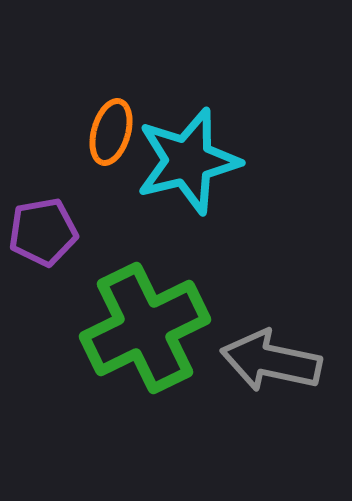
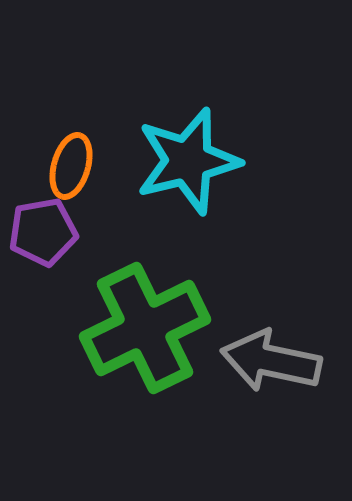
orange ellipse: moved 40 px left, 34 px down
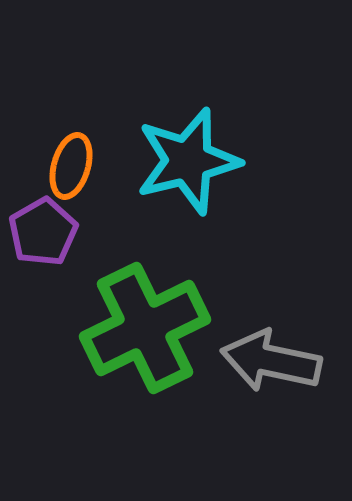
purple pentagon: rotated 20 degrees counterclockwise
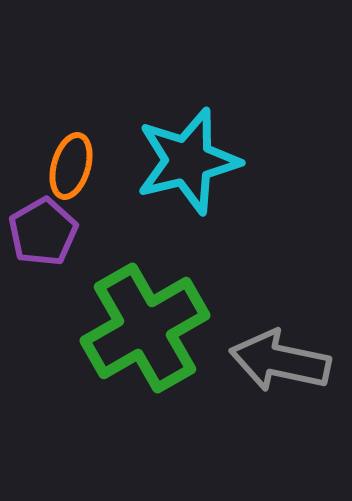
green cross: rotated 4 degrees counterclockwise
gray arrow: moved 9 px right
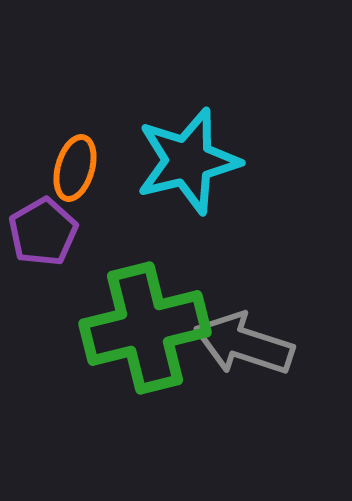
orange ellipse: moved 4 px right, 2 px down
green cross: rotated 16 degrees clockwise
gray arrow: moved 36 px left, 17 px up; rotated 6 degrees clockwise
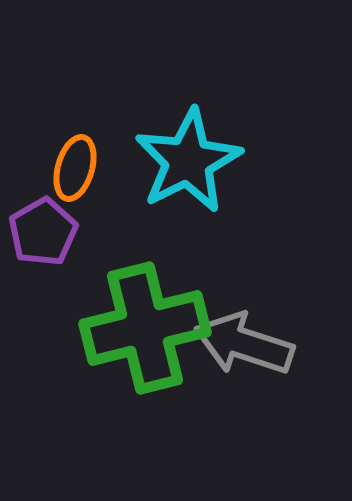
cyan star: rotated 13 degrees counterclockwise
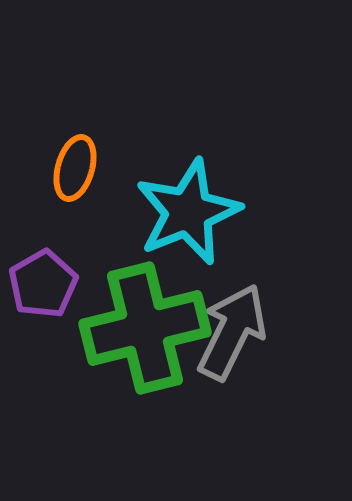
cyan star: moved 51 px down; rotated 5 degrees clockwise
purple pentagon: moved 52 px down
gray arrow: moved 12 px left, 12 px up; rotated 98 degrees clockwise
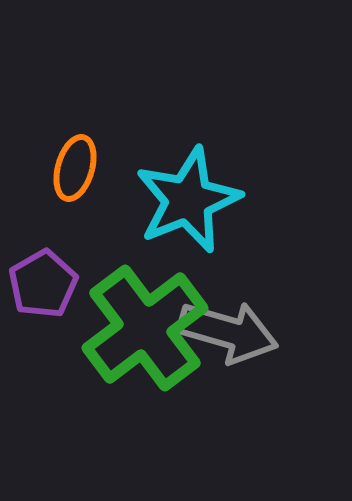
cyan star: moved 12 px up
green cross: rotated 23 degrees counterclockwise
gray arrow: moved 4 px left; rotated 80 degrees clockwise
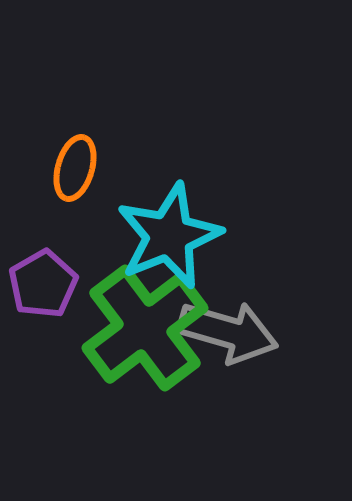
cyan star: moved 19 px left, 36 px down
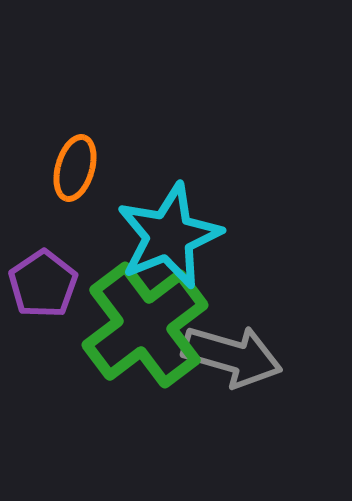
purple pentagon: rotated 4 degrees counterclockwise
green cross: moved 3 px up
gray arrow: moved 4 px right, 24 px down
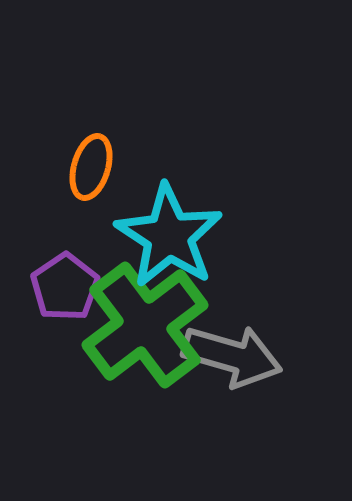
orange ellipse: moved 16 px right, 1 px up
cyan star: rotated 17 degrees counterclockwise
purple pentagon: moved 22 px right, 3 px down
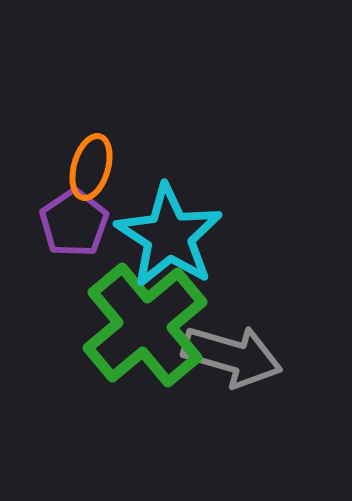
purple pentagon: moved 9 px right, 64 px up
green cross: rotated 3 degrees counterclockwise
